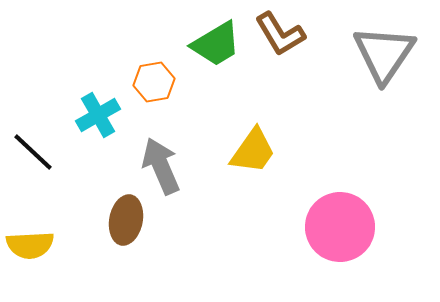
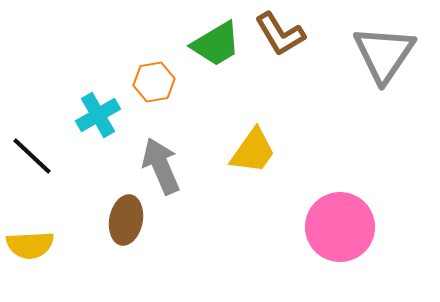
black line: moved 1 px left, 4 px down
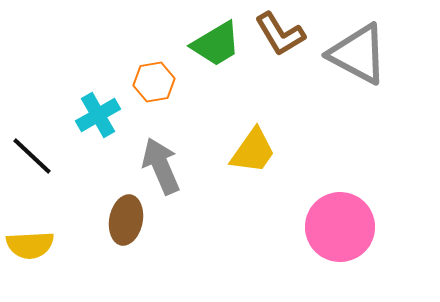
gray triangle: moved 26 px left; rotated 36 degrees counterclockwise
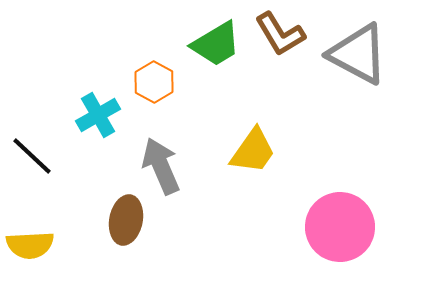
orange hexagon: rotated 21 degrees counterclockwise
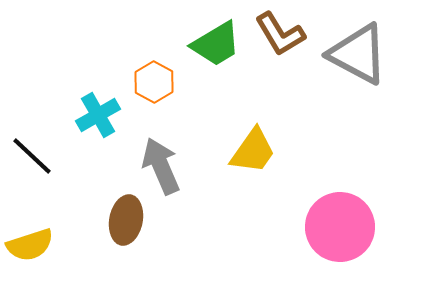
yellow semicircle: rotated 15 degrees counterclockwise
